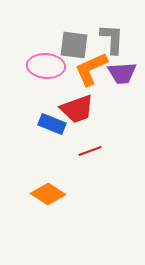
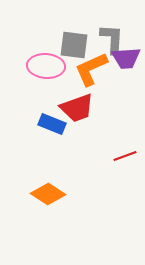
purple trapezoid: moved 4 px right, 15 px up
red trapezoid: moved 1 px up
red line: moved 35 px right, 5 px down
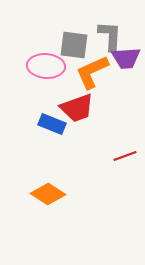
gray L-shape: moved 2 px left, 3 px up
orange L-shape: moved 1 px right, 3 px down
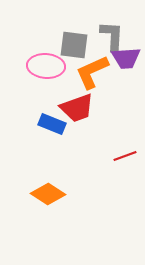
gray L-shape: moved 2 px right
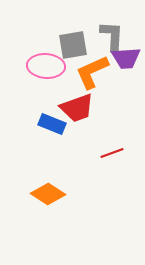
gray square: moved 1 px left; rotated 16 degrees counterclockwise
red line: moved 13 px left, 3 px up
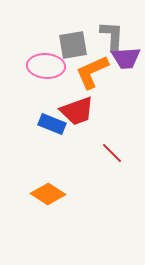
red trapezoid: moved 3 px down
red line: rotated 65 degrees clockwise
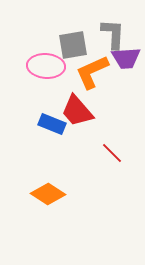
gray L-shape: moved 1 px right, 2 px up
red trapezoid: rotated 69 degrees clockwise
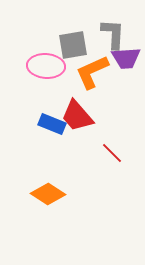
red trapezoid: moved 5 px down
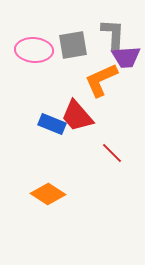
purple trapezoid: moved 1 px up
pink ellipse: moved 12 px left, 16 px up
orange L-shape: moved 9 px right, 8 px down
